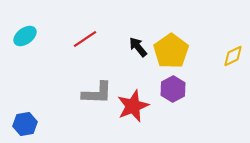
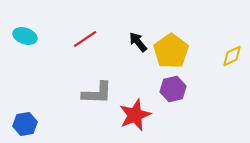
cyan ellipse: rotated 55 degrees clockwise
black arrow: moved 5 px up
yellow diamond: moved 1 px left
purple hexagon: rotated 15 degrees clockwise
red star: moved 2 px right, 9 px down
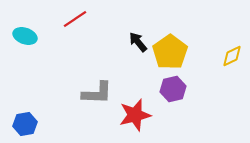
red line: moved 10 px left, 20 px up
yellow pentagon: moved 1 px left, 1 px down
red star: rotated 8 degrees clockwise
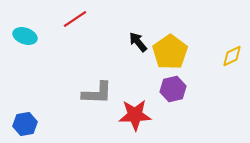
red star: rotated 12 degrees clockwise
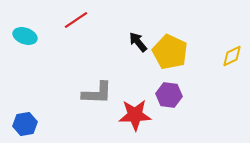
red line: moved 1 px right, 1 px down
yellow pentagon: rotated 12 degrees counterclockwise
purple hexagon: moved 4 px left, 6 px down; rotated 20 degrees clockwise
